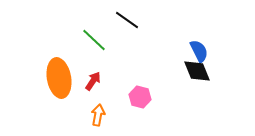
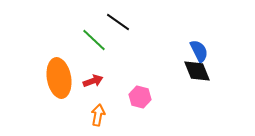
black line: moved 9 px left, 2 px down
red arrow: rotated 36 degrees clockwise
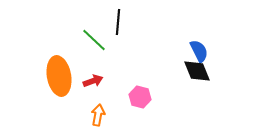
black line: rotated 60 degrees clockwise
orange ellipse: moved 2 px up
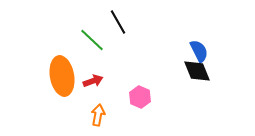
black line: rotated 35 degrees counterclockwise
green line: moved 2 px left
orange ellipse: moved 3 px right
pink hexagon: rotated 10 degrees clockwise
